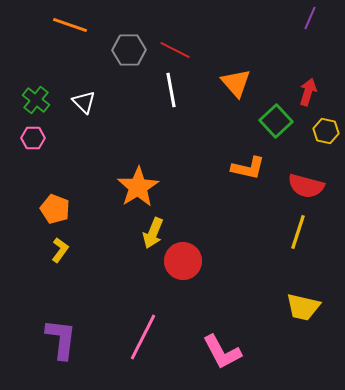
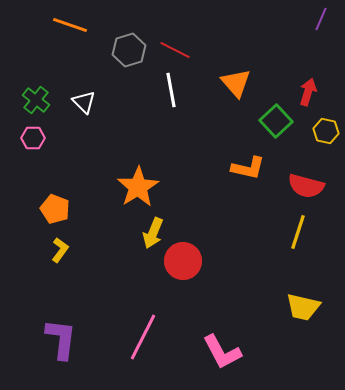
purple line: moved 11 px right, 1 px down
gray hexagon: rotated 16 degrees counterclockwise
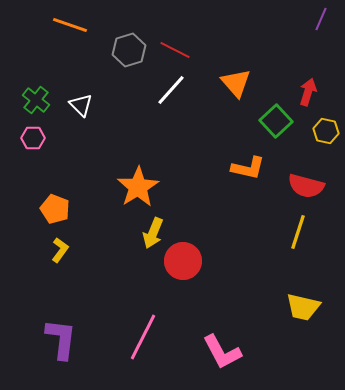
white line: rotated 52 degrees clockwise
white triangle: moved 3 px left, 3 px down
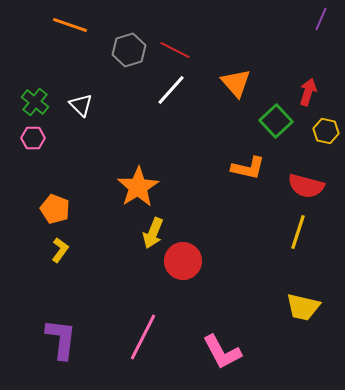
green cross: moved 1 px left, 2 px down
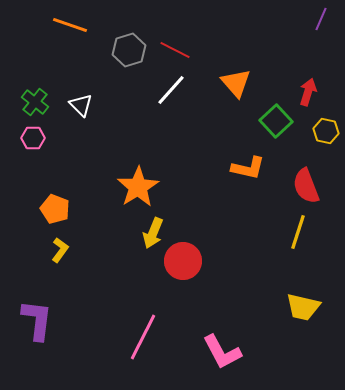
red semicircle: rotated 54 degrees clockwise
purple L-shape: moved 24 px left, 19 px up
